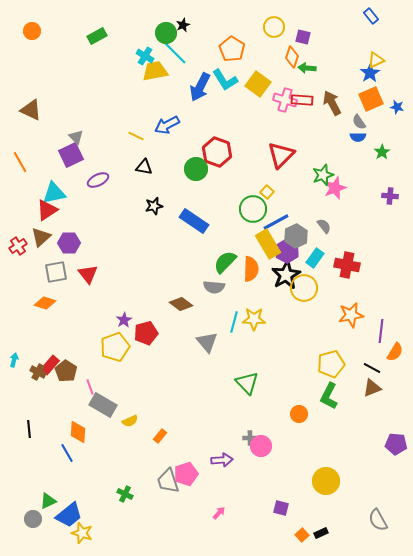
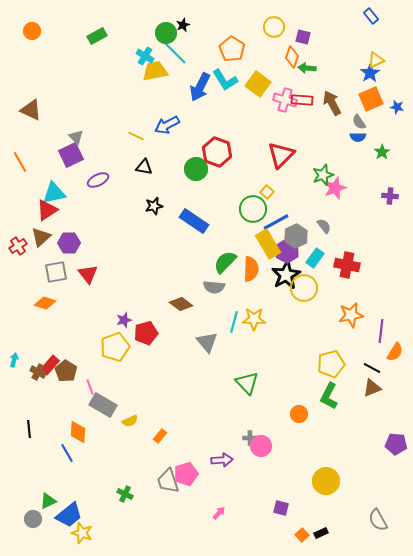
purple star at (124, 320): rotated 14 degrees clockwise
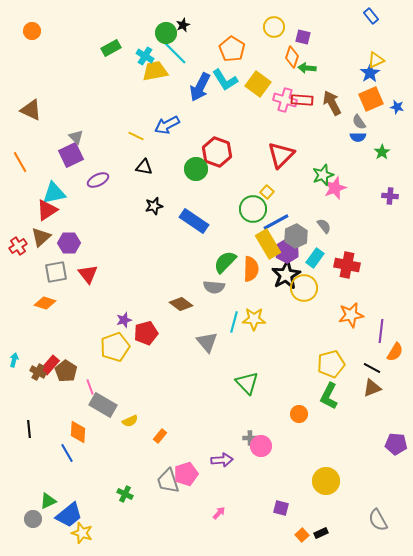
green rectangle at (97, 36): moved 14 px right, 12 px down
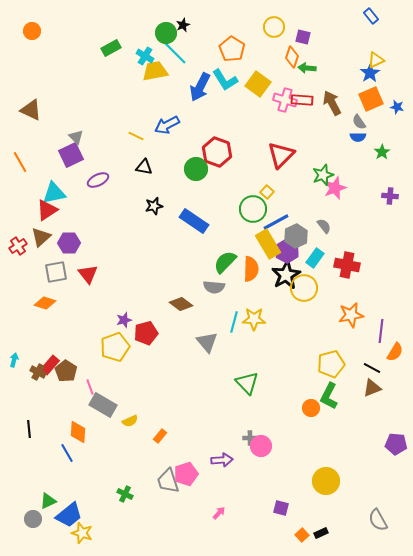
orange circle at (299, 414): moved 12 px right, 6 px up
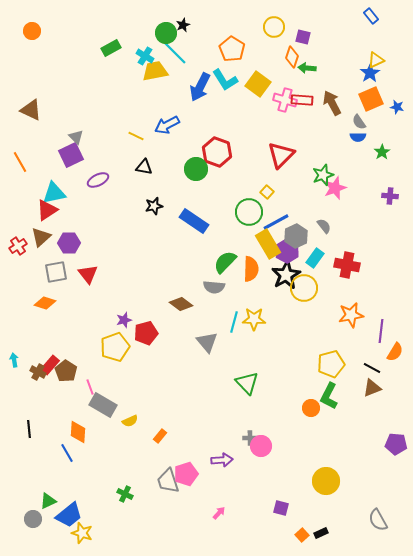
green circle at (253, 209): moved 4 px left, 3 px down
cyan arrow at (14, 360): rotated 24 degrees counterclockwise
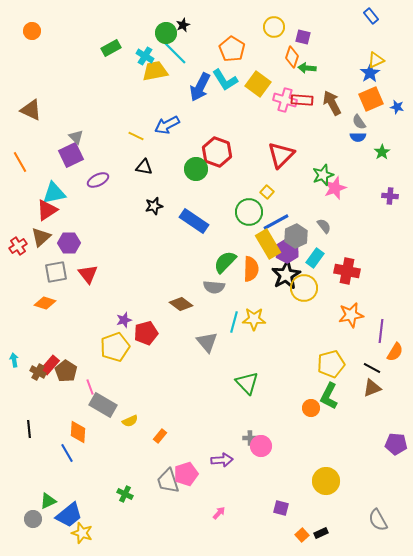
red cross at (347, 265): moved 6 px down
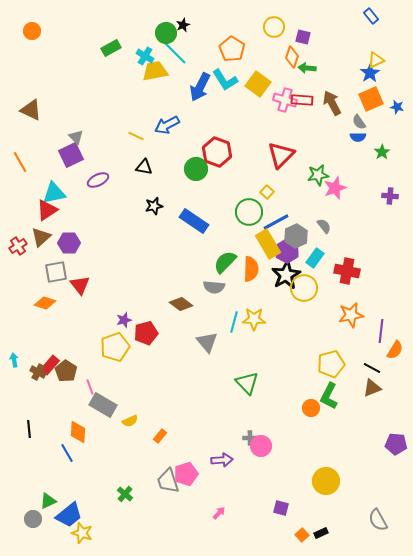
green star at (323, 175): moved 5 px left; rotated 10 degrees clockwise
red triangle at (88, 274): moved 8 px left, 11 px down
orange semicircle at (395, 352): moved 2 px up
green cross at (125, 494): rotated 14 degrees clockwise
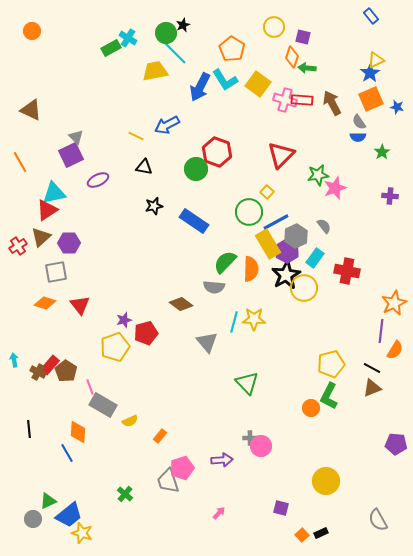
cyan cross at (145, 56): moved 17 px left, 18 px up
red triangle at (80, 285): moved 20 px down
orange star at (351, 315): moved 43 px right, 12 px up; rotated 15 degrees counterclockwise
pink pentagon at (186, 474): moved 4 px left, 6 px up
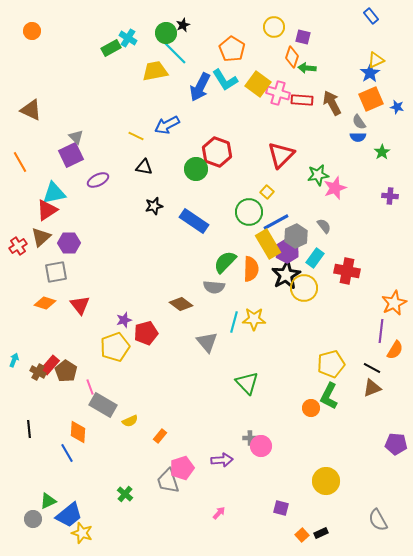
pink cross at (285, 100): moved 7 px left, 7 px up
cyan arrow at (14, 360): rotated 32 degrees clockwise
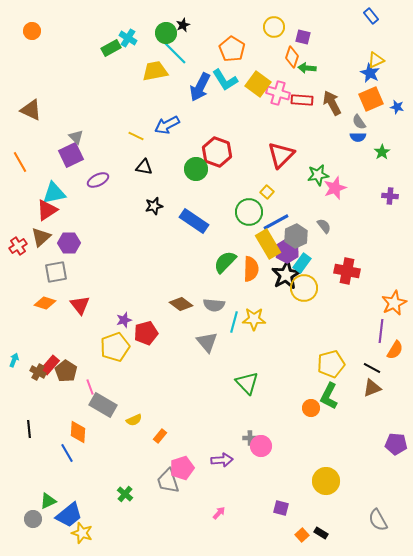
blue star at (370, 73): rotated 12 degrees counterclockwise
cyan rectangle at (315, 258): moved 13 px left, 5 px down
gray semicircle at (214, 287): moved 18 px down
yellow semicircle at (130, 421): moved 4 px right, 1 px up
black rectangle at (321, 533): rotated 56 degrees clockwise
